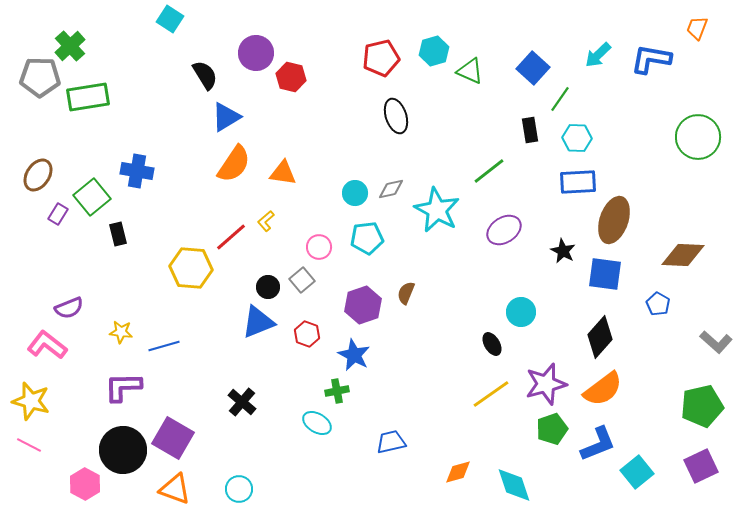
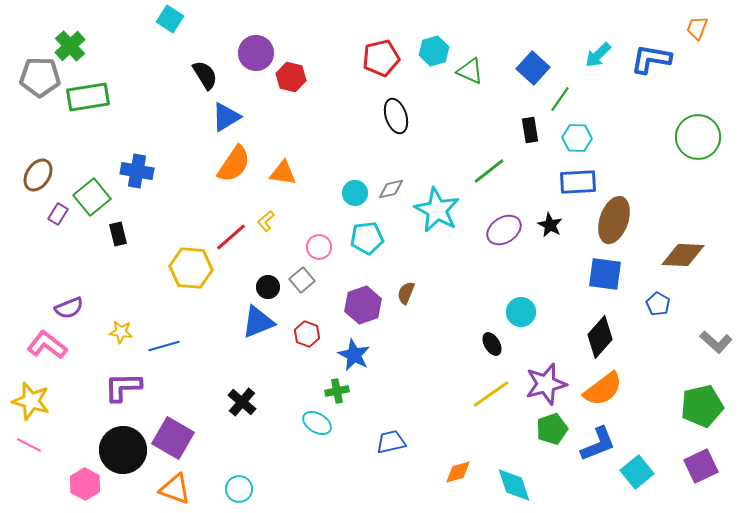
black star at (563, 251): moved 13 px left, 26 px up
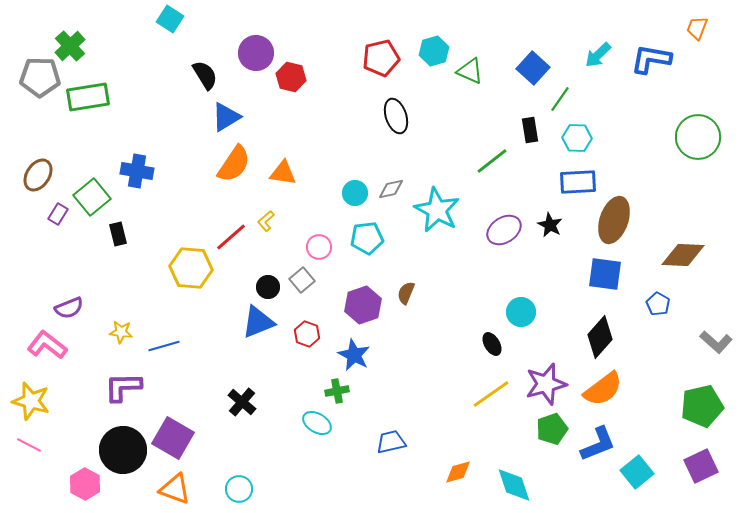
green line at (489, 171): moved 3 px right, 10 px up
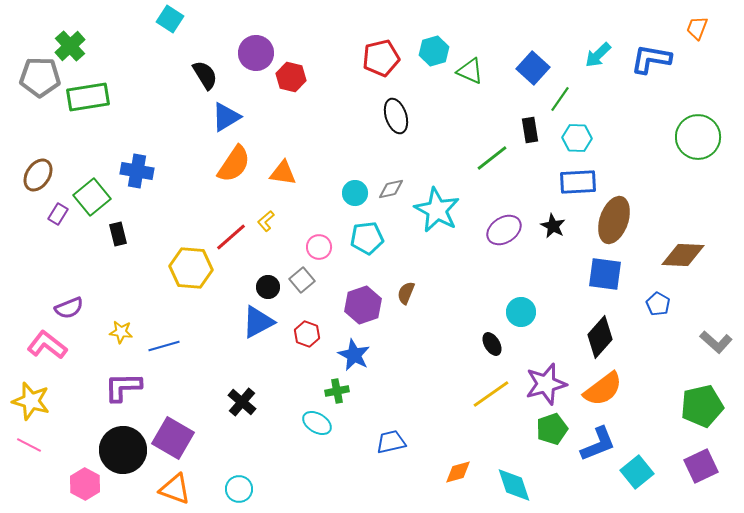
green line at (492, 161): moved 3 px up
black star at (550, 225): moved 3 px right, 1 px down
blue triangle at (258, 322): rotated 6 degrees counterclockwise
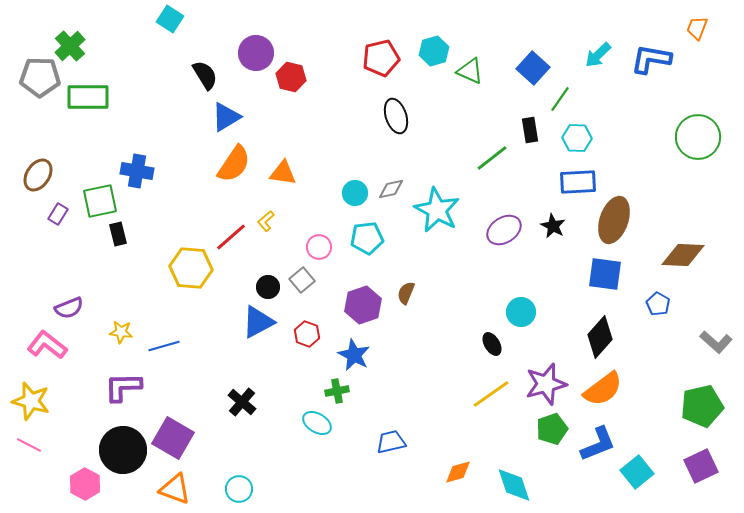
green rectangle at (88, 97): rotated 9 degrees clockwise
green square at (92, 197): moved 8 px right, 4 px down; rotated 27 degrees clockwise
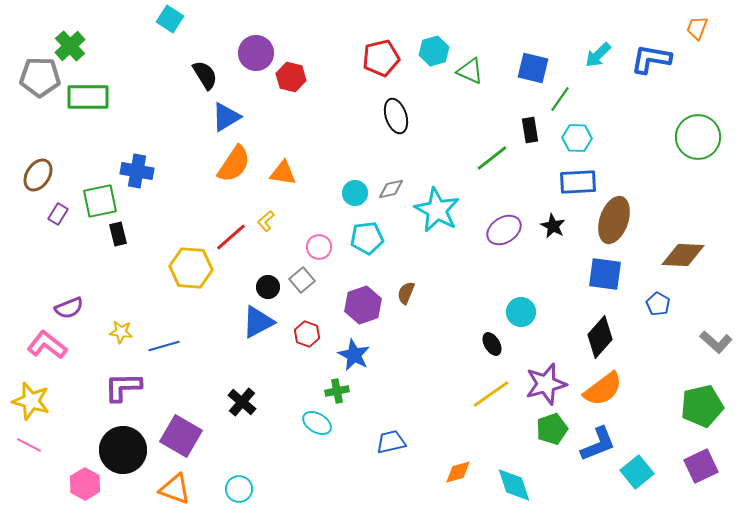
blue square at (533, 68): rotated 28 degrees counterclockwise
purple square at (173, 438): moved 8 px right, 2 px up
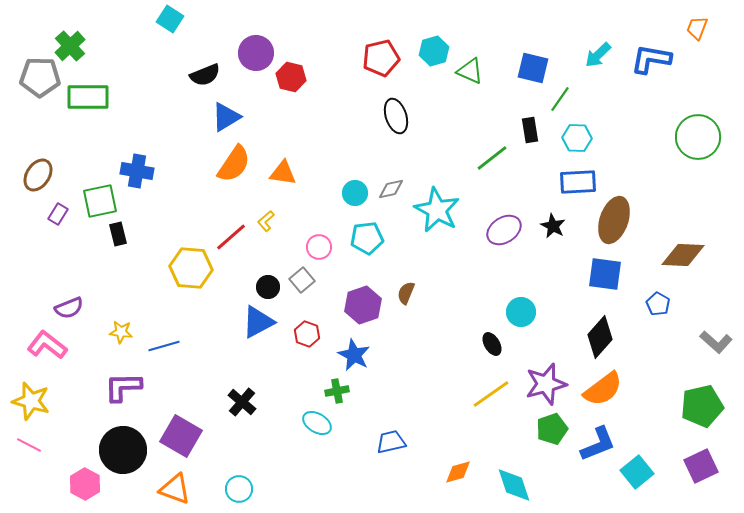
black semicircle at (205, 75): rotated 100 degrees clockwise
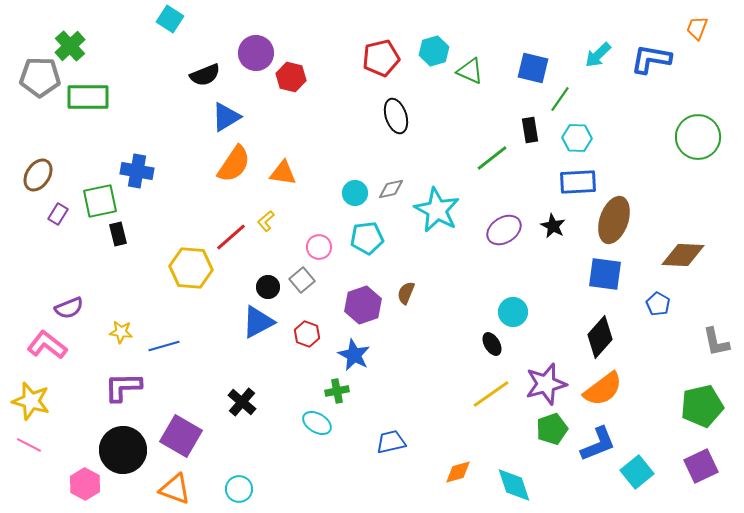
cyan circle at (521, 312): moved 8 px left
gray L-shape at (716, 342): rotated 36 degrees clockwise
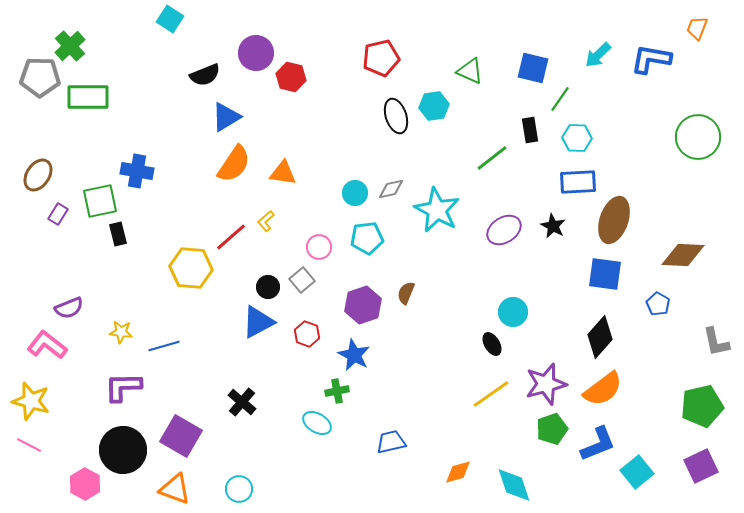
cyan hexagon at (434, 51): moved 55 px down; rotated 8 degrees clockwise
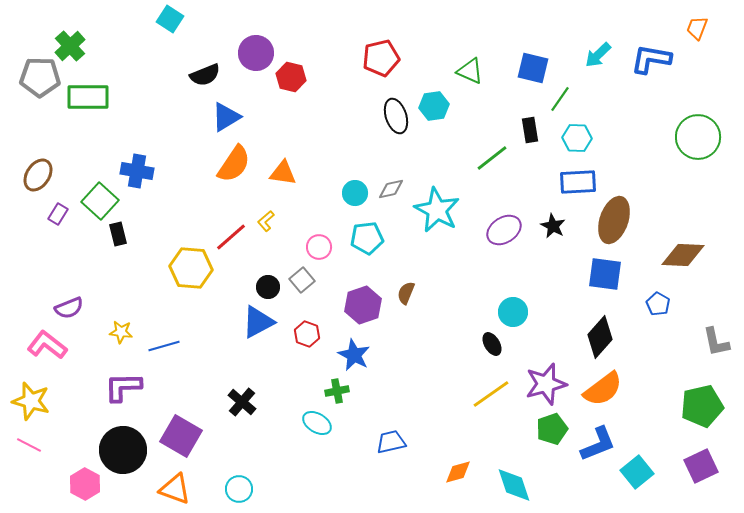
green square at (100, 201): rotated 36 degrees counterclockwise
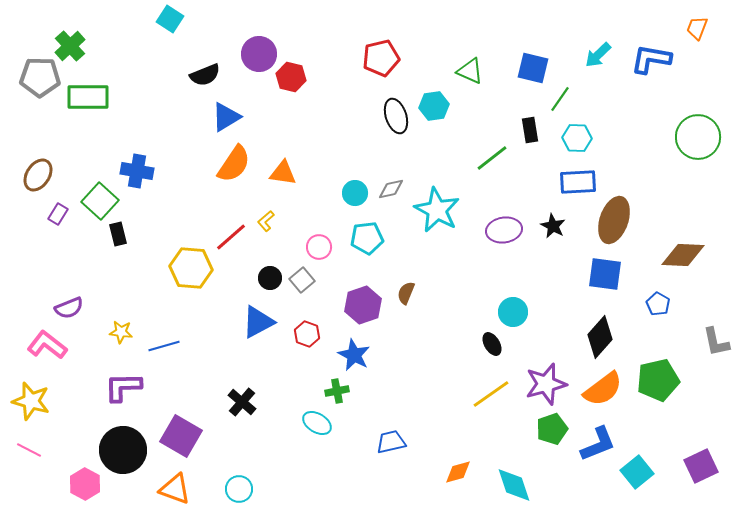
purple circle at (256, 53): moved 3 px right, 1 px down
purple ellipse at (504, 230): rotated 24 degrees clockwise
black circle at (268, 287): moved 2 px right, 9 px up
green pentagon at (702, 406): moved 44 px left, 26 px up
pink line at (29, 445): moved 5 px down
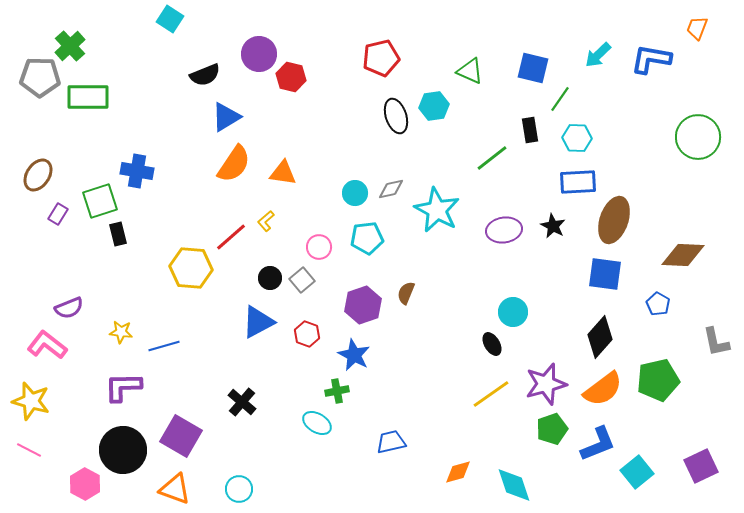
green square at (100, 201): rotated 30 degrees clockwise
